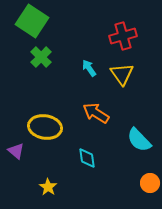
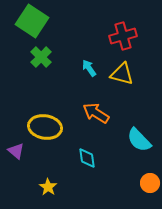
yellow triangle: rotated 40 degrees counterclockwise
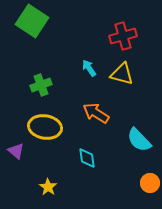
green cross: moved 28 px down; rotated 25 degrees clockwise
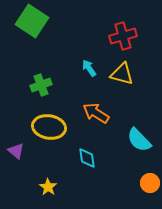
yellow ellipse: moved 4 px right
